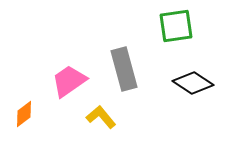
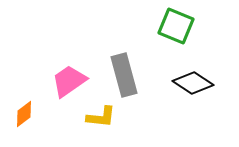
green square: rotated 30 degrees clockwise
gray rectangle: moved 6 px down
yellow L-shape: rotated 136 degrees clockwise
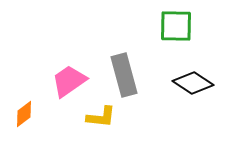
green square: rotated 21 degrees counterclockwise
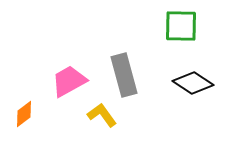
green square: moved 5 px right
pink trapezoid: rotated 6 degrees clockwise
yellow L-shape: moved 1 px right, 2 px up; rotated 132 degrees counterclockwise
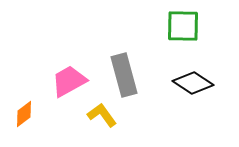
green square: moved 2 px right
